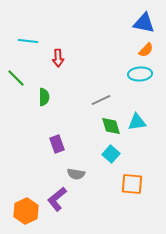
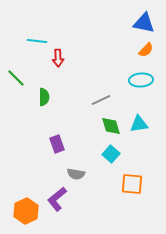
cyan line: moved 9 px right
cyan ellipse: moved 1 px right, 6 px down
cyan triangle: moved 2 px right, 2 px down
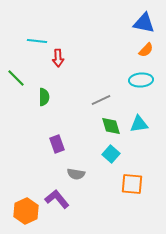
purple L-shape: rotated 90 degrees clockwise
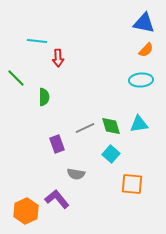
gray line: moved 16 px left, 28 px down
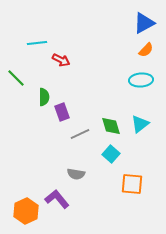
blue triangle: rotated 40 degrees counterclockwise
cyan line: moved 2 px down; rotated 12 degrees counterclockwise
red arrow: moved 3 px right, 2 px down; rotated 60 degrees counterclockwise
cyan triangle: moved 1 px right; rotated 30 degrees counterclockwise
gray line: moved 5 px left, 6 px down
purple rectangle: moved 5 px right, 32 px up
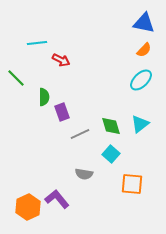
blue triangle: rotated 40 degrees clockwise
orange semicircle: moved 2 px left
cyan ellipse: rotated 40 degrees counterclockwise
gray semicircle: moved 8 px right
orange hexagon: moved 2 px right, 4 px up
